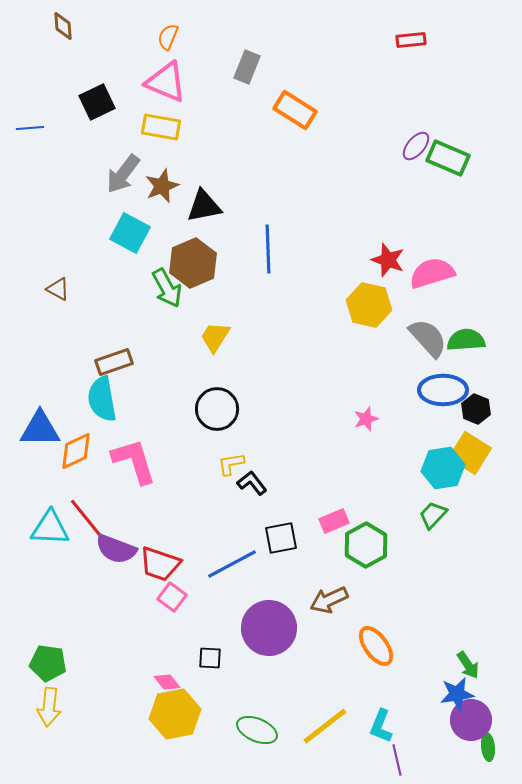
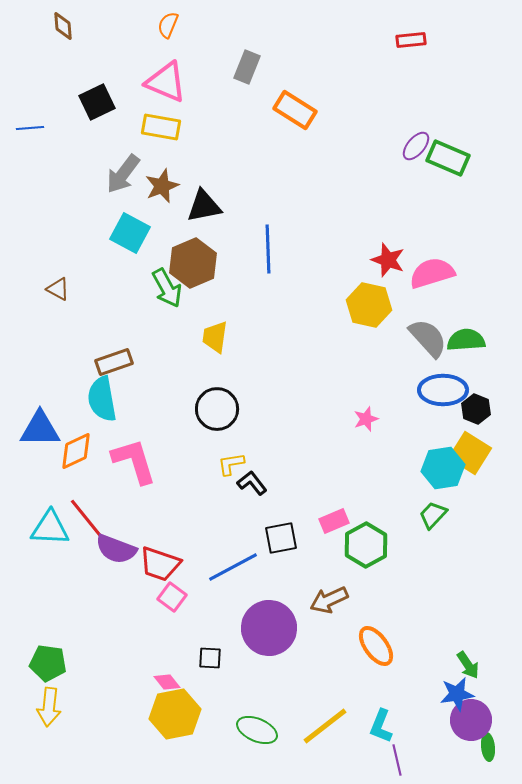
orange semicircle at (168, 37): moved 12 px up
yellow trapezoid at (215, 337): rotated 24 degrees counterclockwise
blue line at (232, 564): moved 1 px right, 3 px down
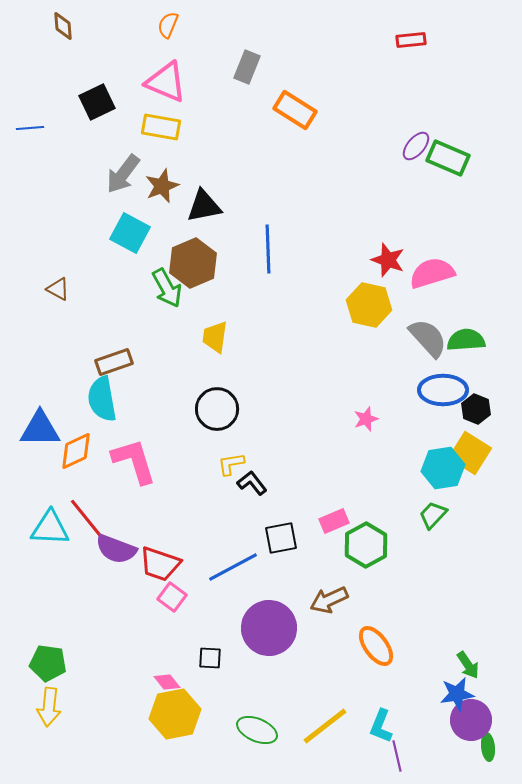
purple line at (397, 760): moved 4 px up
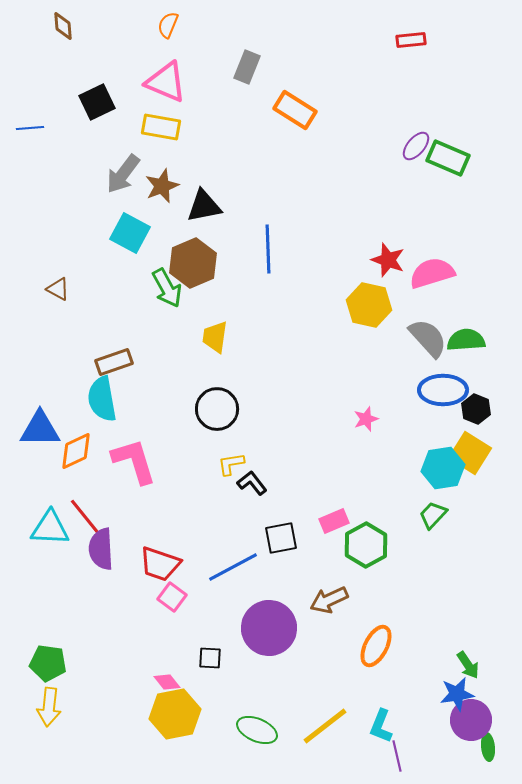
purple semicircle at (116, 549): moved 15 px left; rotated 66 degrees clockwise
orange ellipse at (376, 646): rotated 63 degrees clockwise
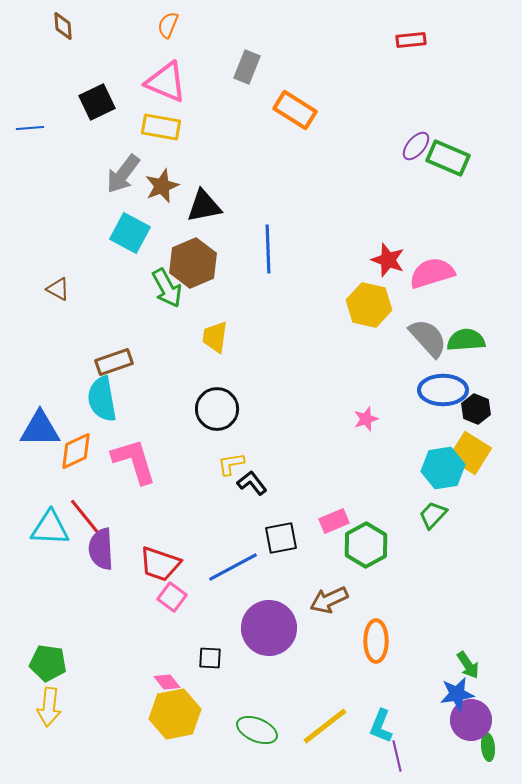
orange ellipse at (376, 646): moved 5 px up; rotated 27 degrees counterclockwise
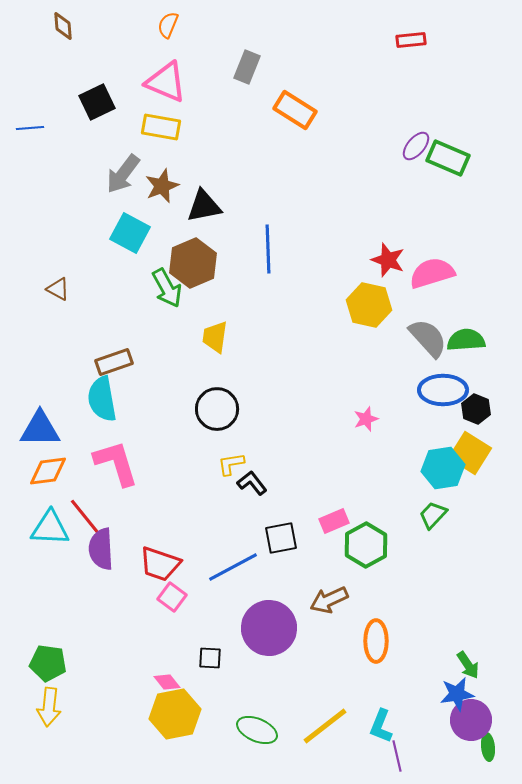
orange diamond at (76, 451): moved 28 px left, 20 px down; rotated 18 degrees clockwise
pink L-shape at (134, 461): moved 18 px left, 2 px down
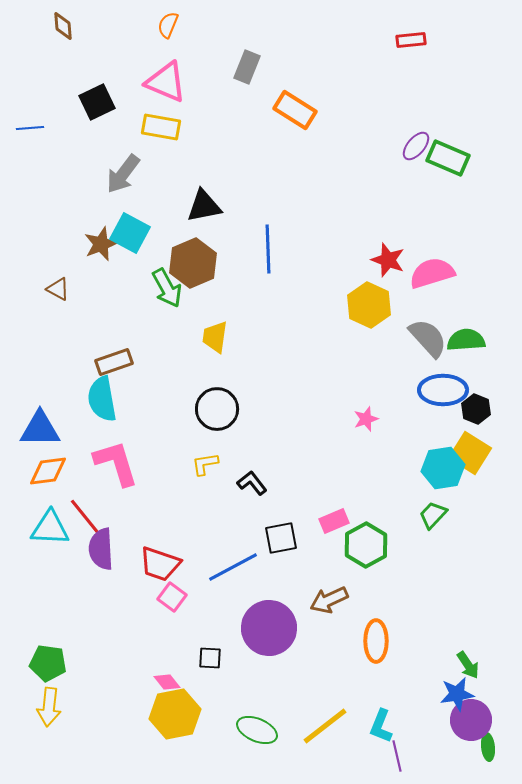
brown star at (162, 186): moved 61 px left, 58 px down
yellow hexagon at (369, 305): rotated 12 degrees clockwise
yellow L-shape at (231, 464): moved 26 px left
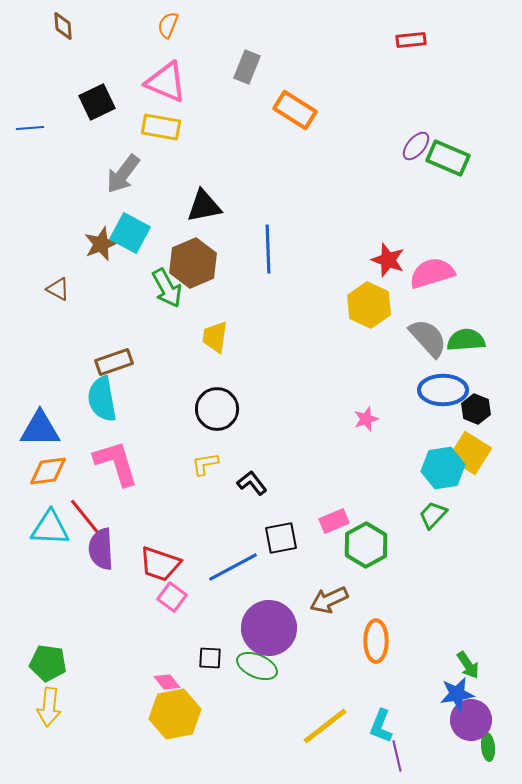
green ellipse at (257, 730): moved 64 px up
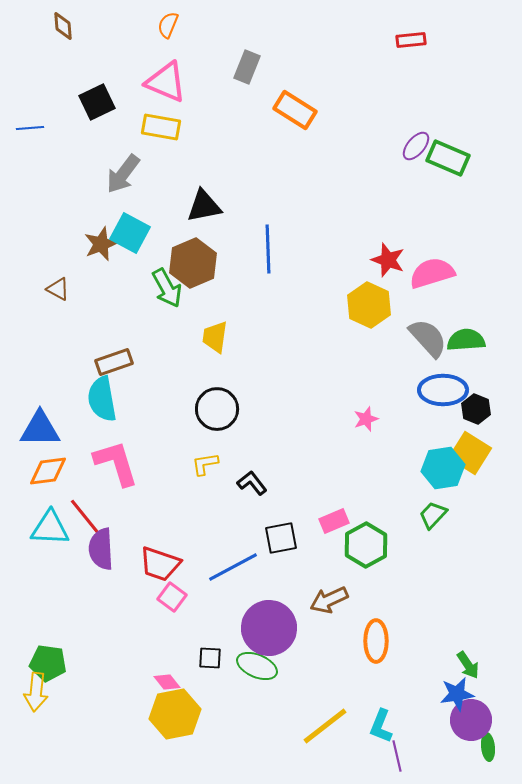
yellow arrow at (49, 707): moved 13 px left, 15 px up
